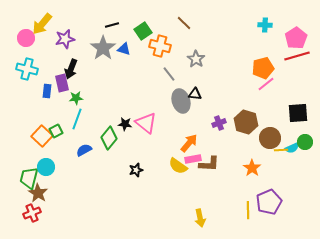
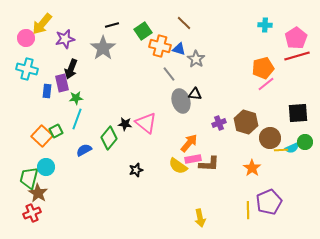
blue triangle at (124, 49): moved 55 px right
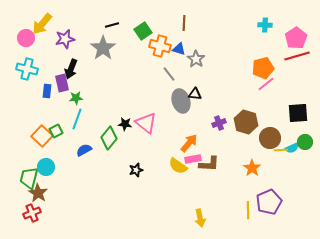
brown line at (184, 23): rotated 49 degrees clockwise
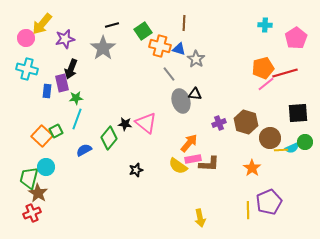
red line at (297, 56): moved 12 px left, 17 px down
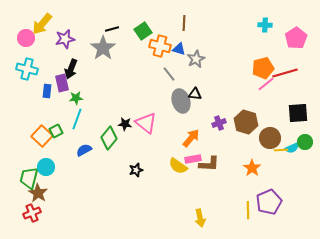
black line at (112, 25): moved 4 px down
gray star at (196, 59): rotated 12 degrees clockwise
orange arrow at (189, 143): moved 2 px right, 5 px up
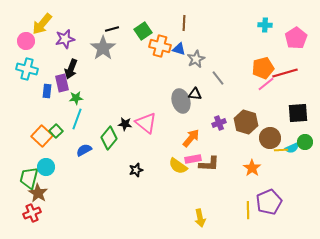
pink circle at (26, 38): moved 3 px down
gray line at (169, 74): moved 49 px right, 4 px down
green square at (56, 131): rotated 16 degrees counterclockwise
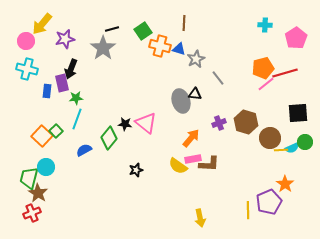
orange star at (252, 168): moved 33 px right, 16 px down
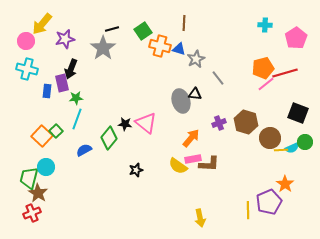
black square at (298, 113): rotated 25 degrees clockwise
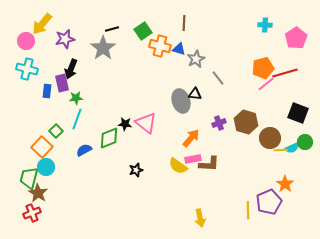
orange square at (42, 136): moved 11 px down
green diamond at (109, 138): rotated 30 degrees clockwise
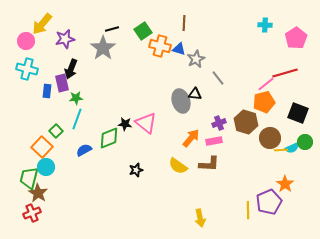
orange pentagon at (263, 68): moved 1 px right, 34 px down
pink rectangle at (193, 159): moved 21 px right, 18 px up
